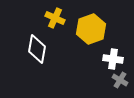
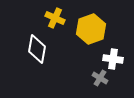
gray cross: moved 20 px left, 2 px up
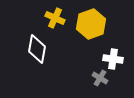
yellow hexagon: moved 5 px up
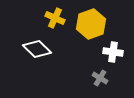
white diamond: rotated 56 degrees counterclockwise
white cross: moved 7 px up
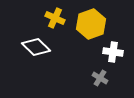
white diamond: moved 1 px left, 2 px up
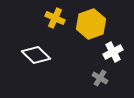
white diamond: moved 8 px down
white cross: rotated 36 degrees counterclockwise
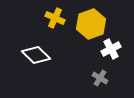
white cross: moved 2 px left, 3 px up
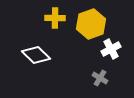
yellow cross: rotated 24 degrees counterclockwise
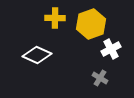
white diamond: moved 1 px right; rotated 20 degrees counterclockwise
